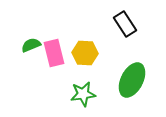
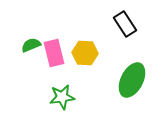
green star: moved 21 px left, 3 px down
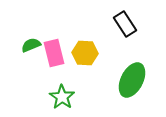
green star: rotated 30 degrees counterclockwise
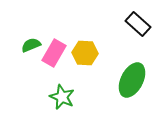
black rectangle: moved 13 px right; rotated 15 degrees counterclockwise
pink rectangle: rotated 44 degrees clockwise
green star: rotated 10 degrees counterclockwise
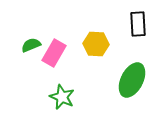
black rectangle: rotated 45 degrees clockwise
yellow hexagon: moved 11 px right, 9 px up
